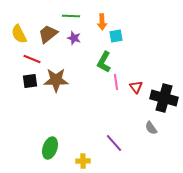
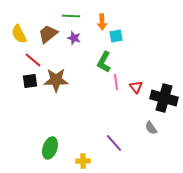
red line: moved 1 px right, 1 px down; rotated 18 degrees clockwise
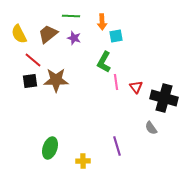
purple line: moved 3 px right, 3 px down; rotated 24 degrees clockwise
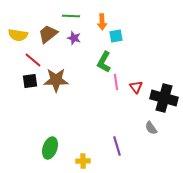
yellow semicircle: moved 1 px left, 1 px down; rotated 54 degrees counterclockwise
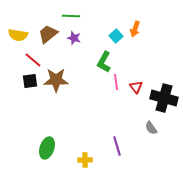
orange arrow: moved 33 px right, 7 px down; rotated 21 degrees clockwise
cyan square: rotated 32 degrees counterclockwise
green ellipse: moved 3 px left
yellow cross: moved 2 px right, 1 px up
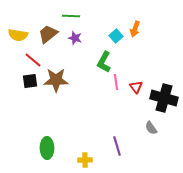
purple star: moved 1 px right
green ellipse: rotated 20 degrees counterclockwise
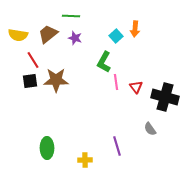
orange arrow: rotated 14 degrees counterclockwise
red line: rotated 18 degrees clockwise
black cross: moved 1 px right, 1 px up
gray semicircle: moved 1 px left, 1 px down
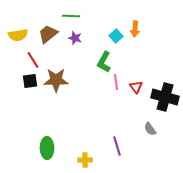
yellow semicircle: rotated 18 degrees counterclockwise
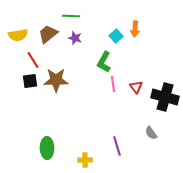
pink line: moved 3 px left, 2 px down
gray semicircle: moved 1 px right, 4 px down
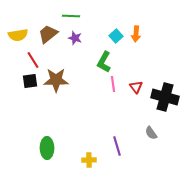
orange arrow: moved 1 px right, 5 px down
yellow cross: moved 4 px right
